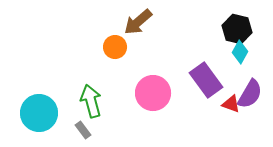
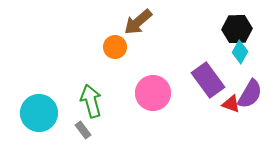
black hexagon: rotated 16 degrees counterclockwise
purple rectangle: moved 2 px right
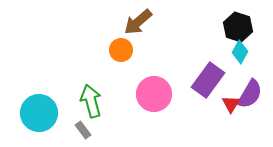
black hexagon: moved 1 px right, 2 px up; rotated 20 degrees clockwise
orange circle: moved 6 px right, 3 px down
purple rectangle: rotated 72 degrees clockwise
pink circle: moved 1 px right, 1 px down
red triangle: rotated 42 degrees clockwise
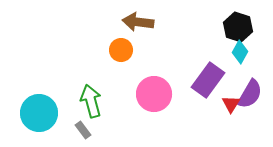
brown arrow: rotated 48 degrees clockwise
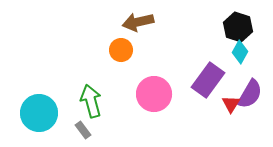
brown arrow: rotated 20 degrees counterclockwise
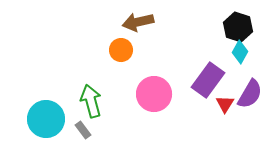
red triangle: moved 6 px left
cyan circle: moved 7 px right, 6 px down
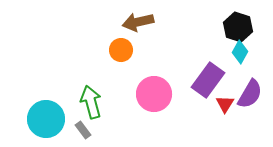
green arrow: moved 1 px down
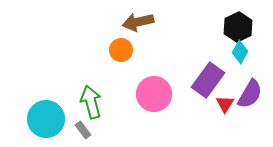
black hexagon: rotated 16 degrees clockwise
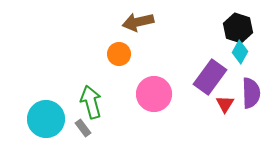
black hexagon: moved 1 px down; rotated 16 degrees counterclockwise
orange circle: moved 2 px left, 4 px down
purple rectangle: moved 2 px right, 3 px up
purple semicircle: moved 1 px right, 1 px up; rotated 32 degrees counterclockwise
gray rectangle: moved 2 px up
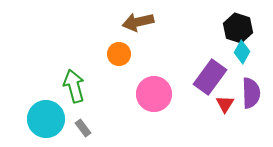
cyan diamond: moved 2 px right
green arrow: moved 17 px left, 16 px up
